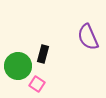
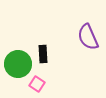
black rectangle: rotated 18 degrees counterclockwise
green circle: moved 2 px up
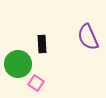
black rectangle: moved 1 px left, 10 px up
pink square: moved 1 px left, 1 px up
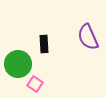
black rectangle: moved 2 px right
pink square: moved 1 px left, 1 px down
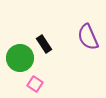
black rectangle: rotated 30 degrees counterclockwise
green circle: moved 2 px right, 6 px up
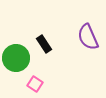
green circle: moved 4 px left
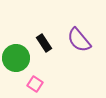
purple semicircle: moved 9 px left, 3 px down; rotated 16 degrees counterclockwise
black rectangle: moved 1 px up
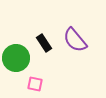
purple semicircle: moved 4 px left
pink square: rotated 21 degrees counterclockwise
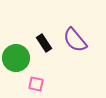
pink square: moved 1 px right
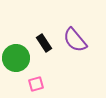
pink square: rotated 28 degrees counterclockwise
